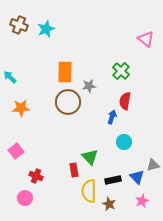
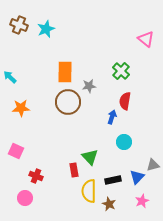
pink square: rotated 28 degrees counterclockwise
blue triangle: rotated 28 degrees clockwise
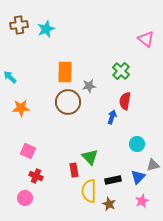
brown cross: rotated 30 degrees counterclockwise
cyan circle: moved 13 px right, 2 px down
pink square: moved 12 px right
blue triangle: moved 1 px right
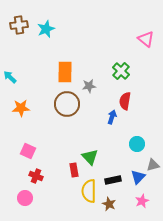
brown circle: moved 1 px left, 2 px down
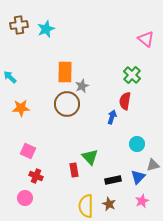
green cross: moved 11 px right, 4 px down
gray star: moved 7 px left; rotated 16 degrees counterclockwise
yellow semicircle: moved 3 px left, 15 px down
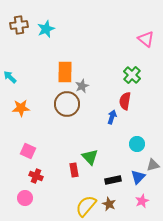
yellow semicircle: rotated 40 degrees clockwise
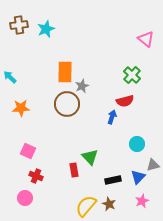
red semicircle: rotated 114 degrees counterclockwise
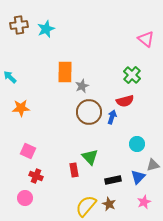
brown circle: moved 22 px right, 8 px down
pink star: moved 2 px right, 1 px down
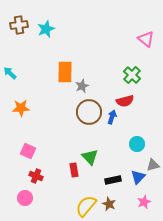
cyan arrow: moved 4 px up
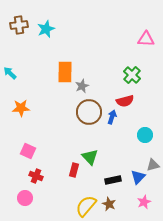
pink triangle: rotated 36 degrees counterclockwise
cyan circle: moved 8 px right, 9 px up
red rectangle: rotated 24 degrees clockwise
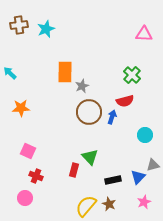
pink triangle: moved 2 px left, 5 px up
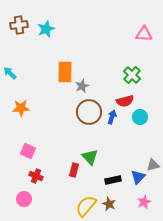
cyan circle: moved 5 px left, 18 px up
pink circle: moved 1 px left, 1 px down
